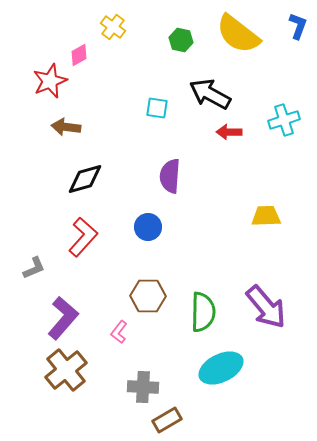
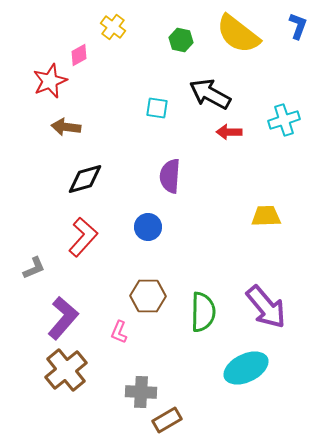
pink L-shape: rotated 15 degrees counterclockwise
cyan ellipse: moved 25 px right
gray cross: moved 2 px left, 5 px down
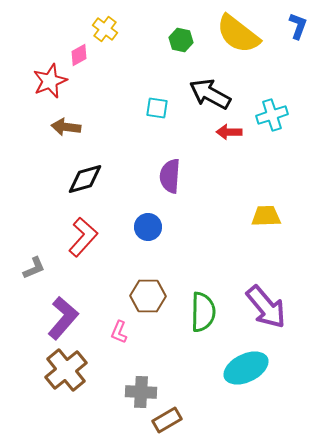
yellow cross: moved 8 px left, 2 px down
cyan cross: moved 12 px left, 5 px up
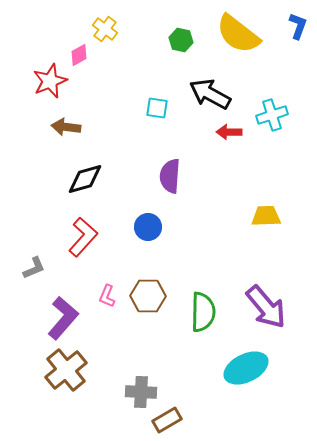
pink L-shape: moved 12 px left, 36 px up
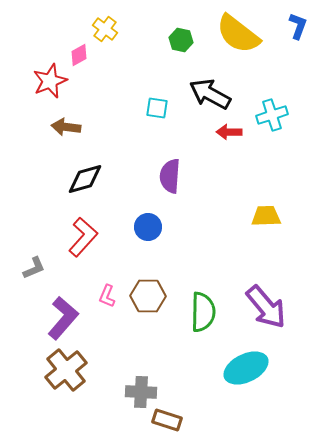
brown rectangle: rotated 48 degrees clockwise
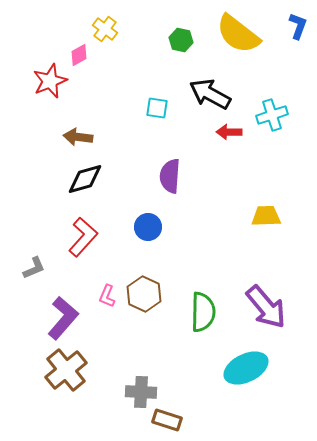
brown arrow: moved 12 px right, 10 px down
brown hexagon: moved 4 px left, 2 px up; rotated 24 degrees clockwise
